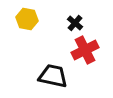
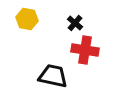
red cross: rotated 36 degrees clockwise
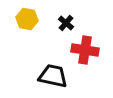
black cross: moved 9 px left
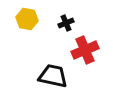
black cross: rotated 28 degrees clockwise
red cross: rotated 32 degrees counterclockwise
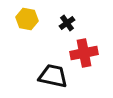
black cross: moved 1 px right; rotated 14 degrees counterclockwise
red cross: moved 1 px left, 3 px down; rotated 12 degrees clockwise
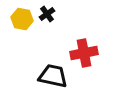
yellow hexagon: moved 5 px left
black cross: moved 20 px left, 9 px up
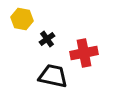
black cross: moved 25 px down
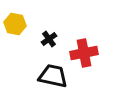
yellow hexagon: moved 7 px left, 5 px down
black cross: moved 2 px right
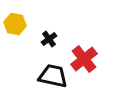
red cross: moved 6 px down; rotated 28 degrees counterclockwise
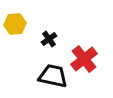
yellow hexagon: rotated 15 degrees counterclockwise
